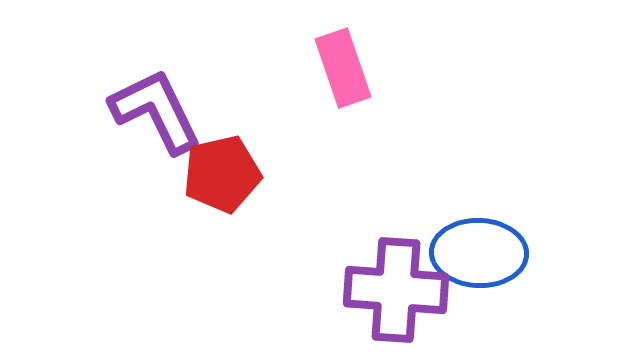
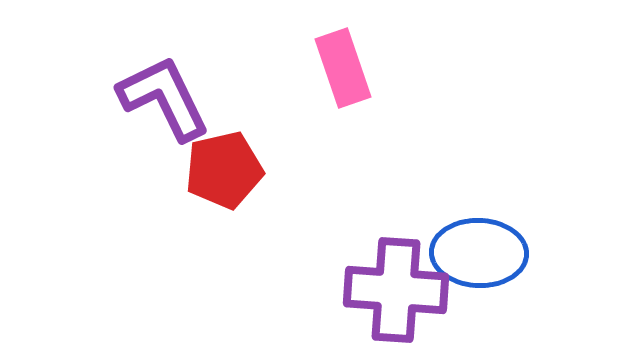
purple L-shape: moved 8 px right, 13 px up
red pentagon: moved 2 px right, 4 px up
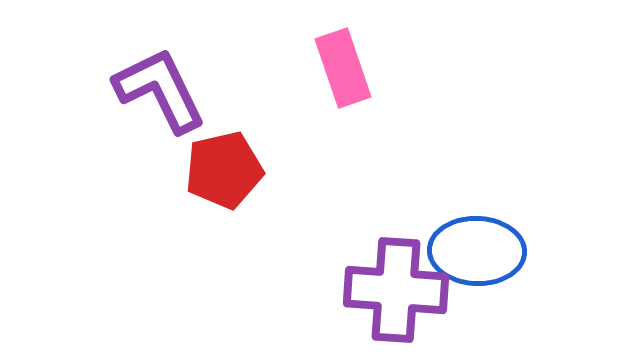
purple L-shape: moved 4 px left, 8 px up
blue ellipse: moved 2 px left, 2 px up
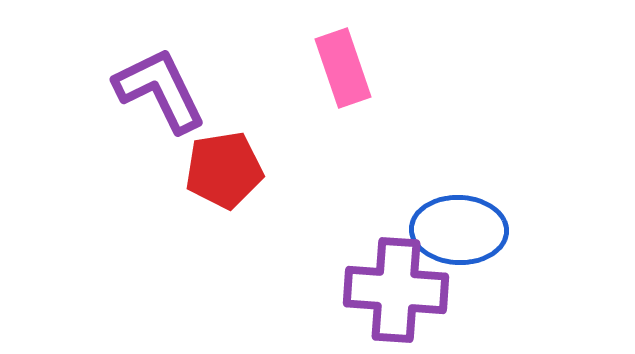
red pentagon: rotated 4 degrees clockwise
blue ellipse: moved 18 px left, 21 px up
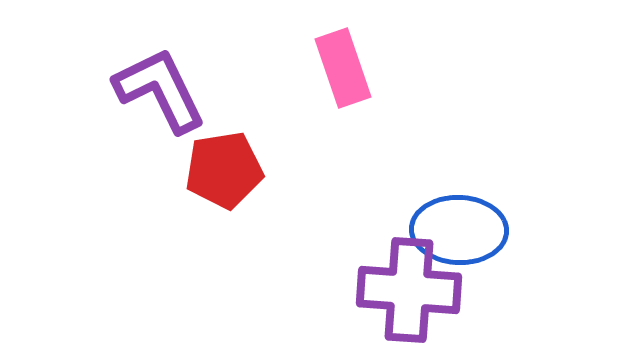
purple cross: moved 13 px right
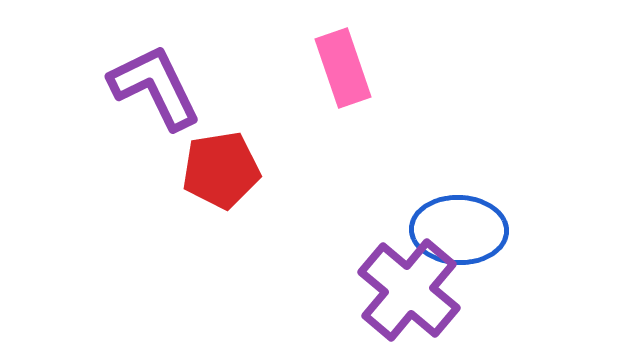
purple L-shape: moved 5 px left, 3 px up
red pentagon: moved 3 px left
purple cross: rotated 36 degrees clockwise
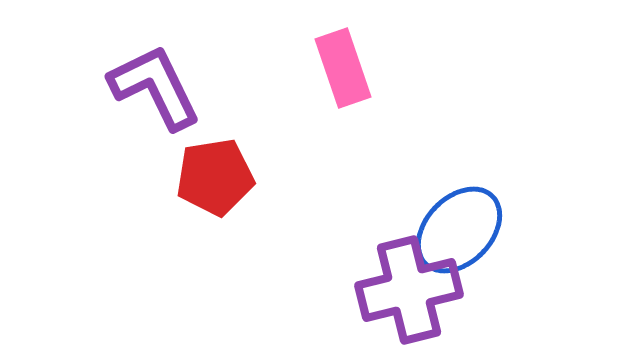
red pentagon: moved 6 px left, 7 px down
blue ellipse: rotated 48 degrees counterclockwise
purple cross: rotated 36 degrees clockwise
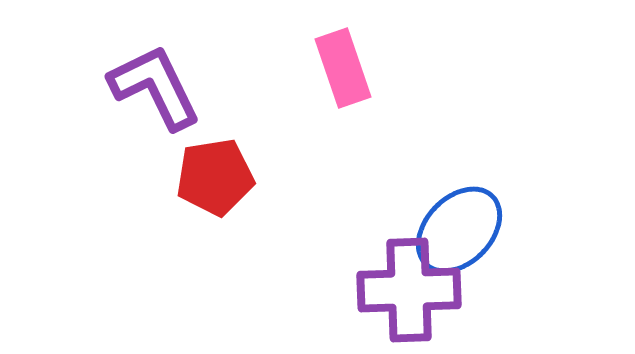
purple cross: rotated 12 degrees clockwise
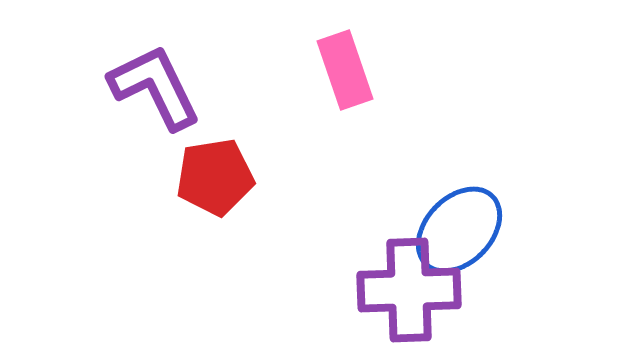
pink rectangle: moved 2 px right, 2 px down
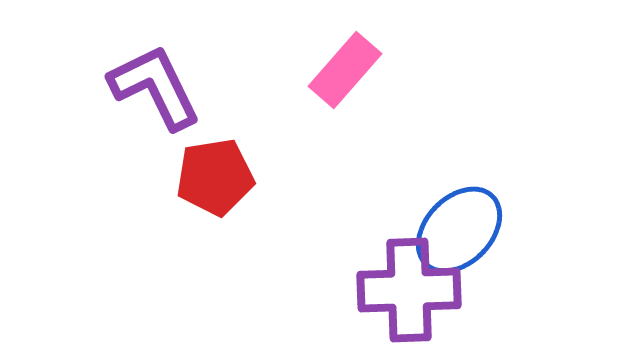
pink rectangle: rotated 60 degrees clockwise
